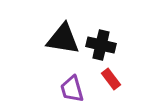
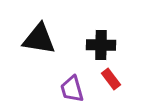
black triangle: moved 24 px left
black cross: rotated 12 degrees counterclockwise
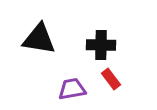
purple trapezoid: rotated 96 degrees clockwise
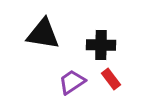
black triangle: moved 4 px right, 5 px up
purple trapezoid: moved 7 px up; rotated 24 degrees counterclockwise
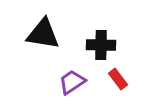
red rectangle: moved 7 px right
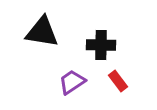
black triangle: moved 1 px left, 2 px up
red rectangle: moved 2 px down
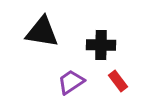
purple trapezoid: moved 1 px left
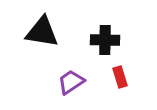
black cross: moved 4 px right, 5 px up
red rectangle: moved 2 px right, 4 px up; rotated 20 degrees clockwise
